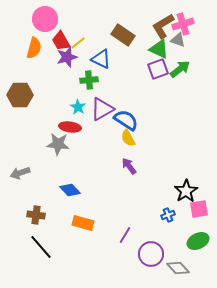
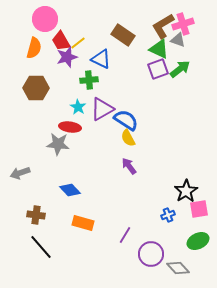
brown hexagon: moved 16 px right, 7 px up
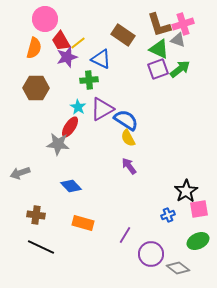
brown L-shape: moved 4 px left, 1 px up; rotated 76 degrees counterclockwise
red ellipse: rotated 65 degrees counterclockwise
blue diamond: moved 1 px right, 4 px up
black line: rotated 24 degrees counterclockwise
gray diamond: rotated 10 degrees counterclockwise
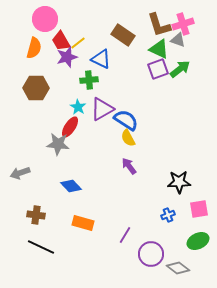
black star: moved 7 px left, 9 px up; rotated 30 degrees clockwise
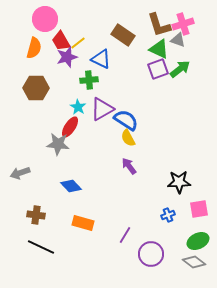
gray diamond: moved 16 px right, 6 px up
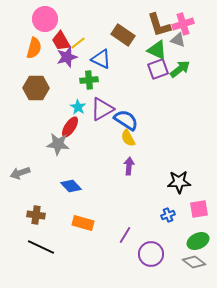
green triangle: moved 2 px left, 1 px down
purple arrow: rotated 42 degrees clockwise
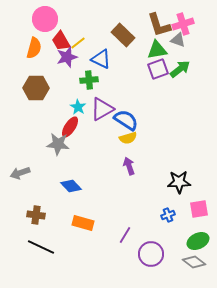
brown rectangle: rotated 10 degrees clockwise
green triangle: rotated 35 degrees counterclockwise
yellow semicircle: rotated 78 degrees counterclockwise
purple arrow: rotated 24 degrees counterclockwise
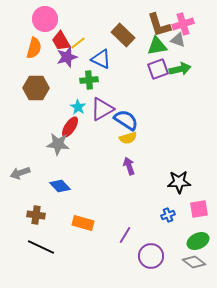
green triangle: moved 4 px up
green arrow: rotated 25 degrees clockwise
blue diamond: moved 11 px left
purple circle: moved 2 px down
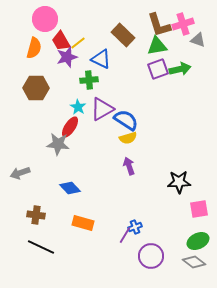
gray triangle: moved 20 px right
blue diamond: moved 10 px right, 2 px down
blue cross: moved 33 px left, 12 px down
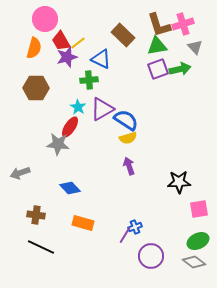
gray triangle: moved 3 px left, 7 px down; rotated 28 degrees clockwise
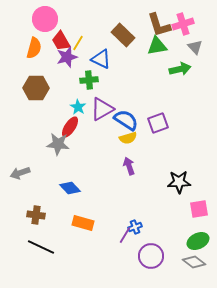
yellow line: rotated 21 degrees counterclockwise
purple square: moved 54 px down
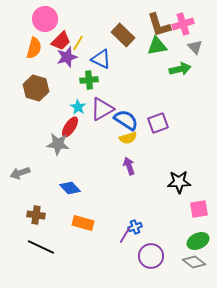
red trapezoid: rotated 105 degrees counterclockwise
brown hexagon: rotated 15 degrees clockwise
